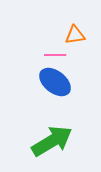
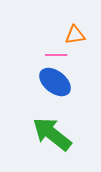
pink line: moved 1 px right
green arrow: moved 7 px up; rotated 111 degrees counterclockwise
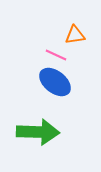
pink line: rotated 25 degrees clockwise
green arrow: moved 14 px left, 2 px up; rotated 144 degrees clockwise
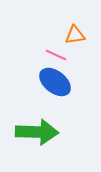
green arrow: moved 1 px left
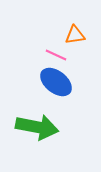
blue ellipse: moved 1 px right
green arrow: moved 5 px up; rotated 9 degrees clockwise
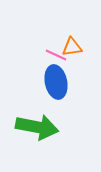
orange triangle: moved 3 px left, 12 px down
blue ellipse: rotated 40 degrees clockwise
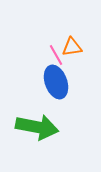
pink line: rotated 35 degrees clockwise
blue ellipse: rotated 8 degrees counterclockwise
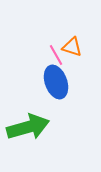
orange triangle: rotated 25 degrees clockwise
green arrow: moved 9 px left; rotated 27 degrees counterclockwise
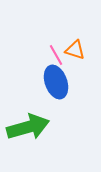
orange triangle: moved 3 px right, 3 px down
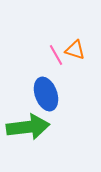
blue ellipse: moved 10 px left, 12 px down
green arrow: rotated 9 degrees clockwise
